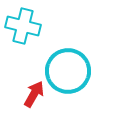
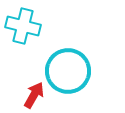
red arrow: moved 1 px down
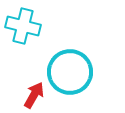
cyan circle: moved 2 px right, 1 px down
